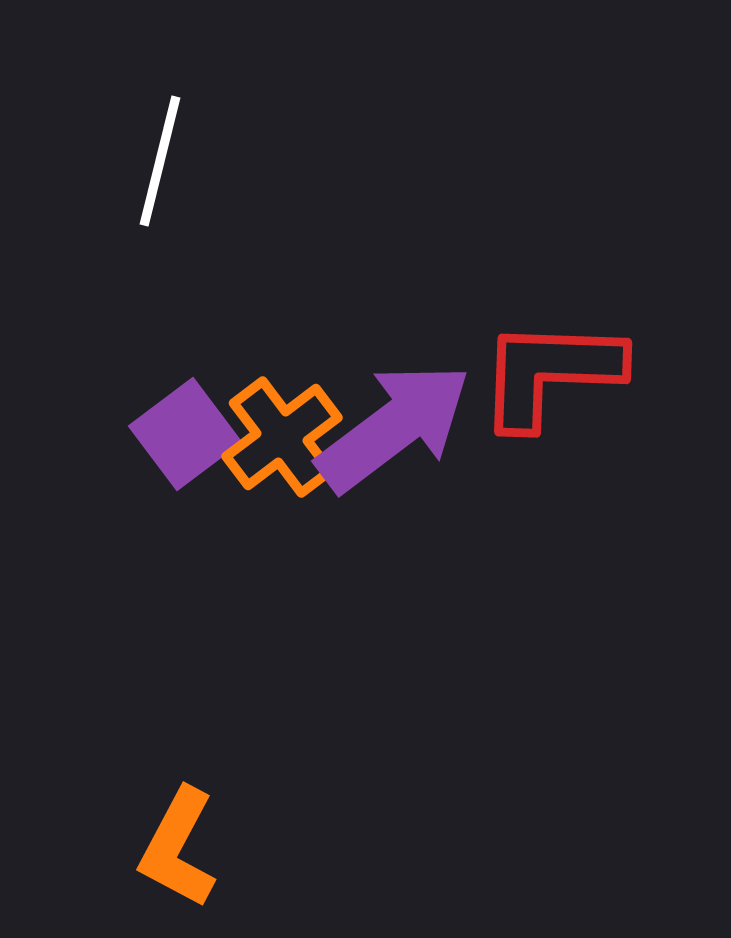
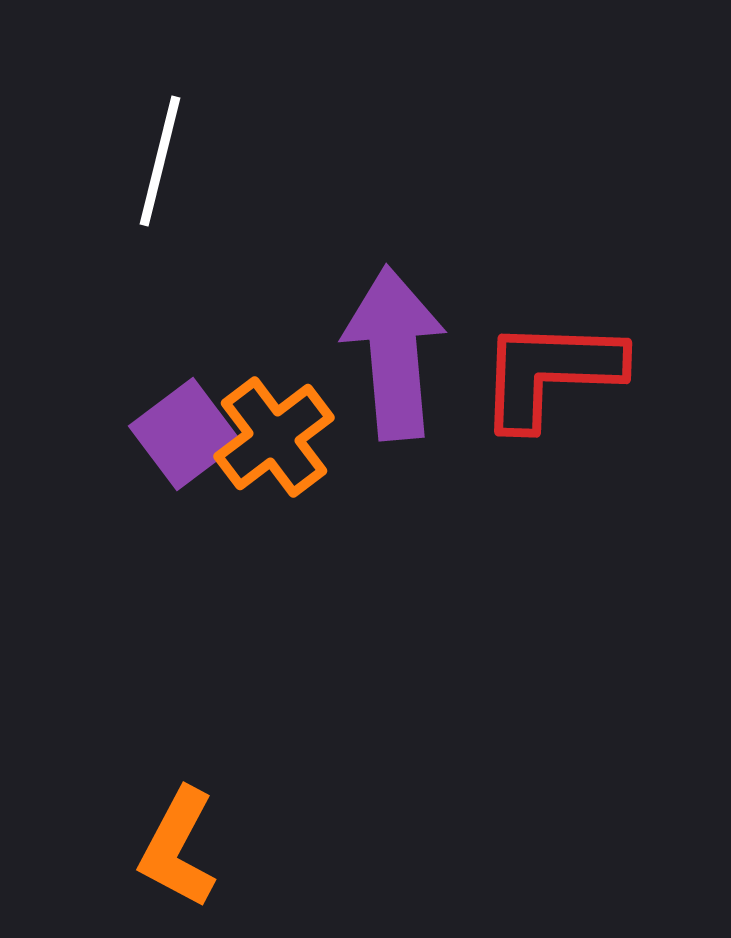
purple arrow: moved 74 px up; rotated 58 degrees counterclockwise
orange cross: moved 8 px left
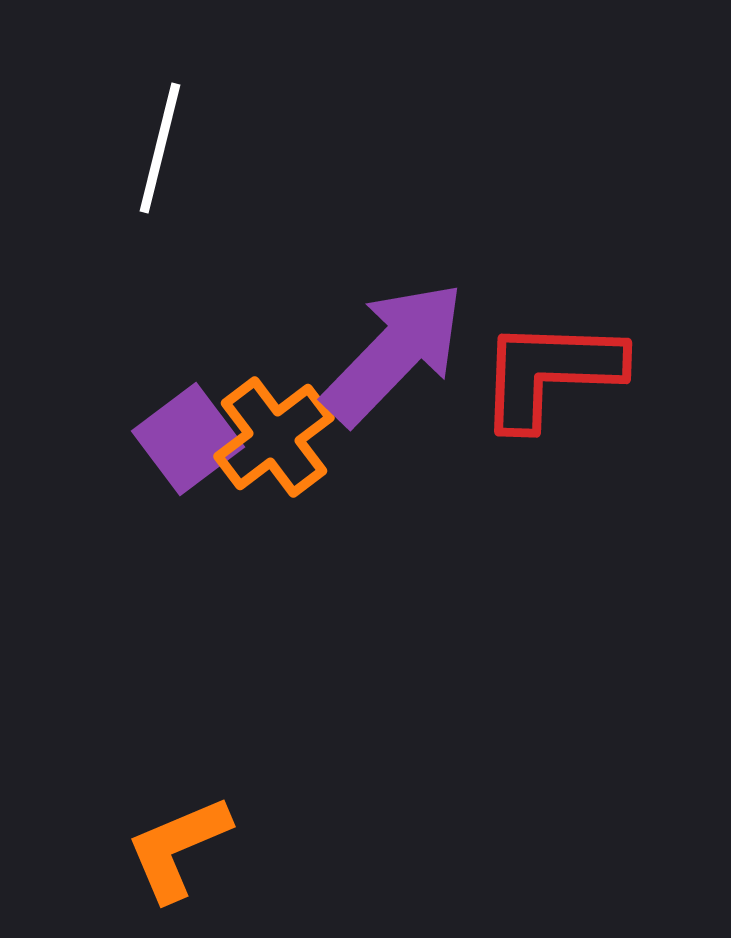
white line: moved 13 px up
purple arrow: rotated 49 degrees clockwise
purple square: moved 3 px right, 5 px down
orange L-shape: rotated 39 degrees clockwise
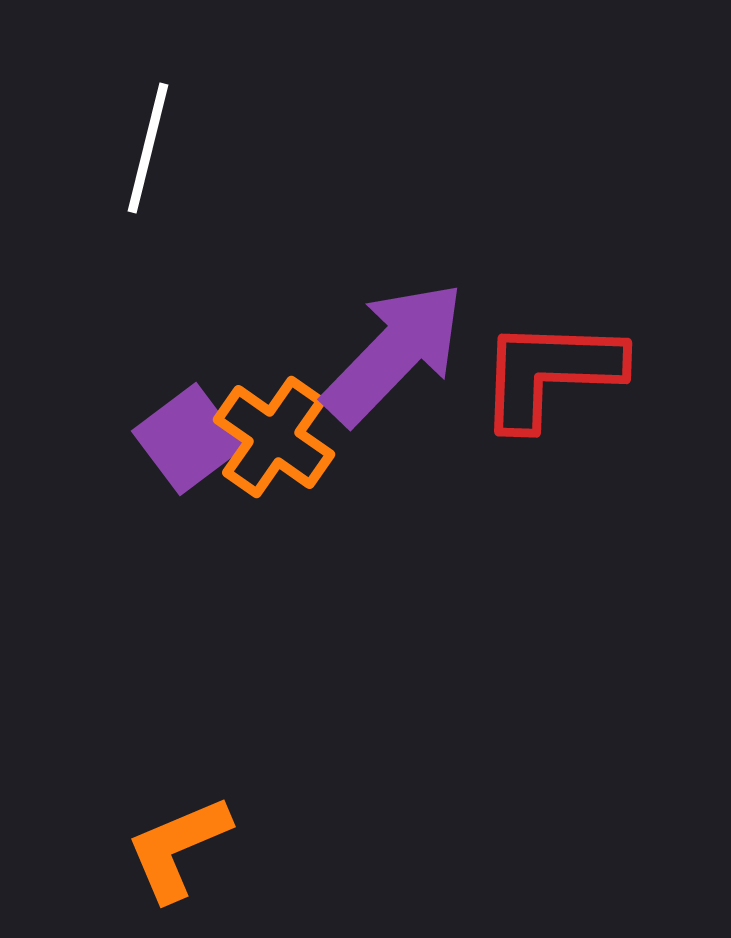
white line: moved 12 px left
orange cross: rotated 18 degrees counterclockwise
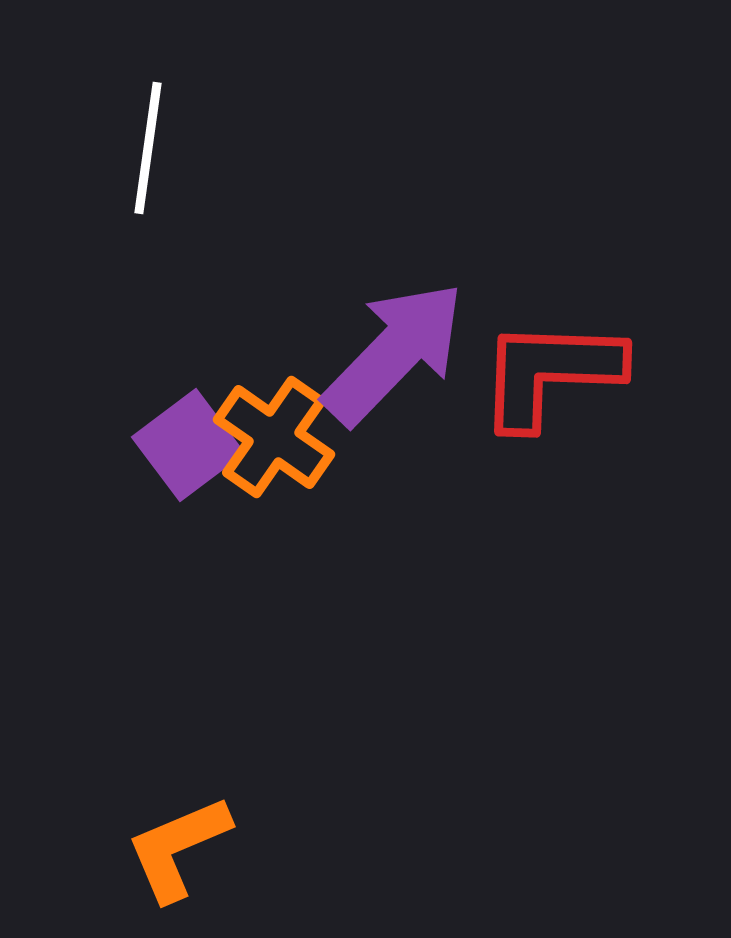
white line: rotated 6 degrees counterclockwise
purple square: moved 6 px down
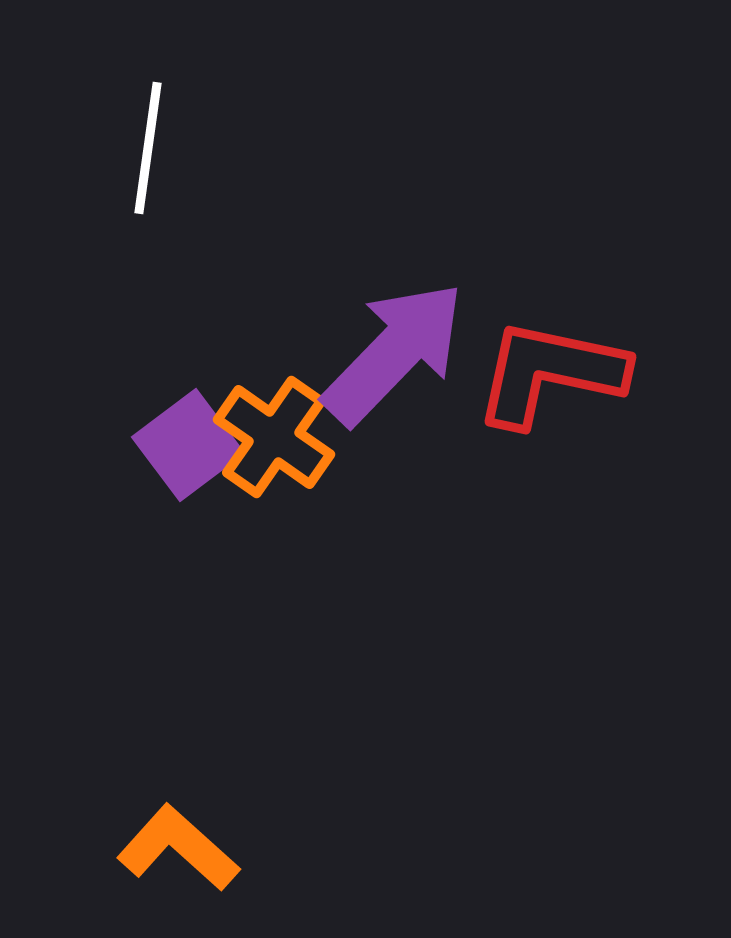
red L-shape: rotated 10 degrees clockwise
orange L-shape: rotated 65 degrees clockwise
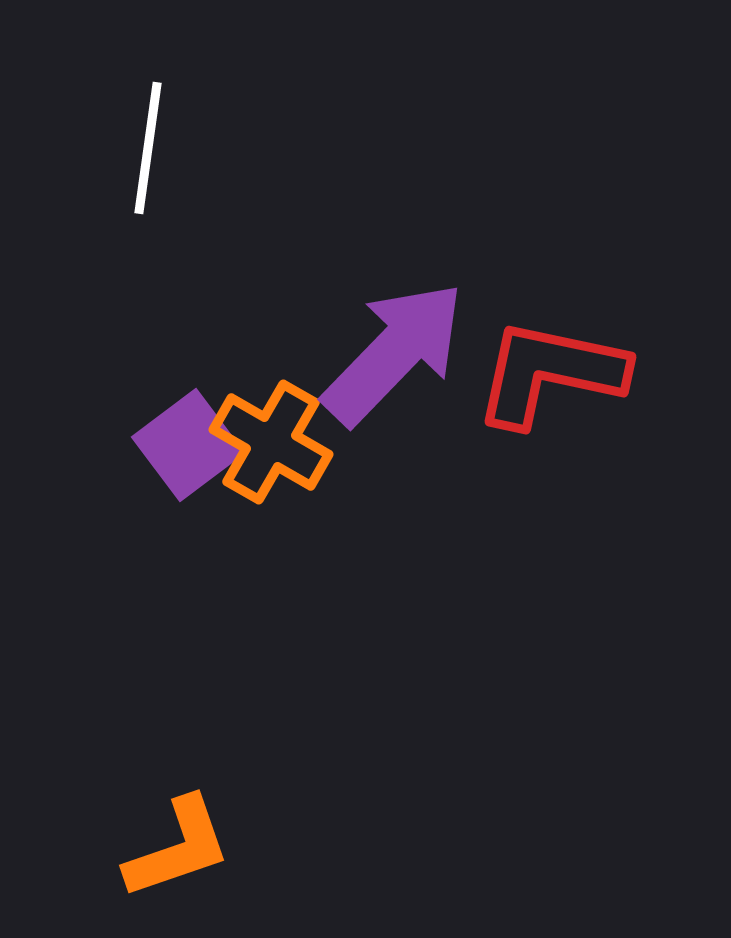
orange cross: moved 3 px left, 5 px down; rotated 5 degrees counterclockwise
orange L-shape: rotated 119 degrees clockwise
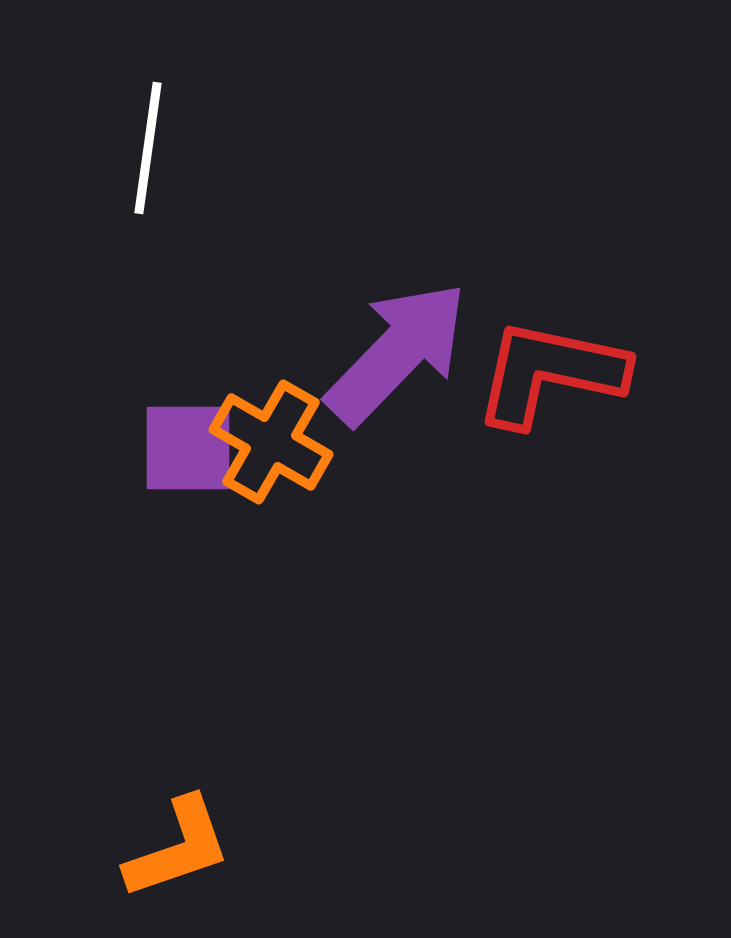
purple arrow: moved 3 px right
purple square: moved 3 px down; rotated 37 degrees clockwise
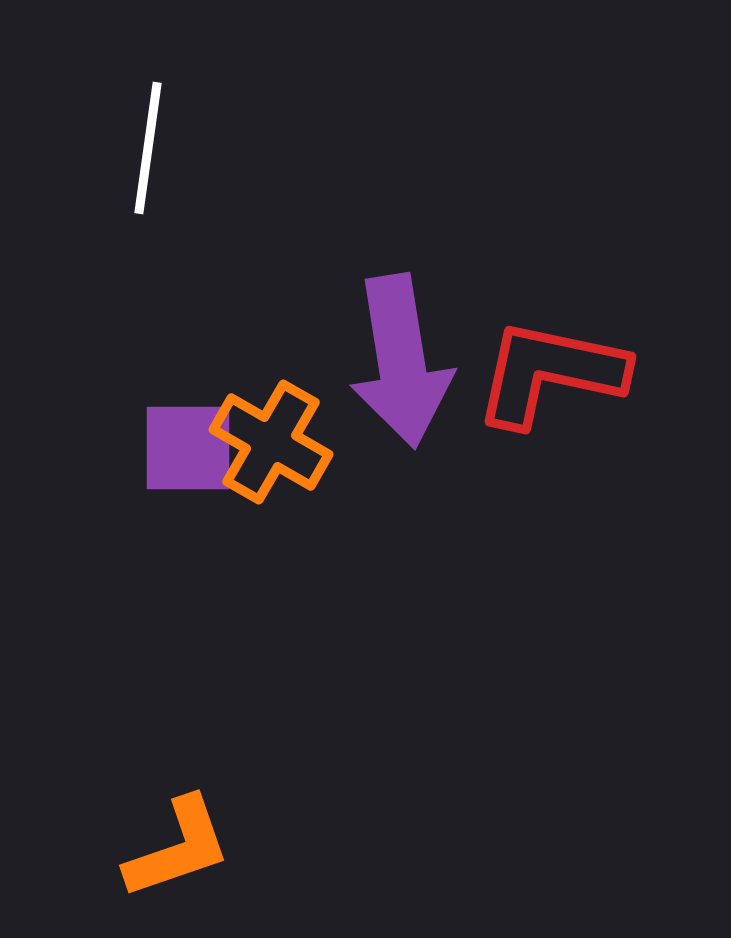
purple arrow: moved 4 px right, 8 px down; rotated 127 degrees clockwise
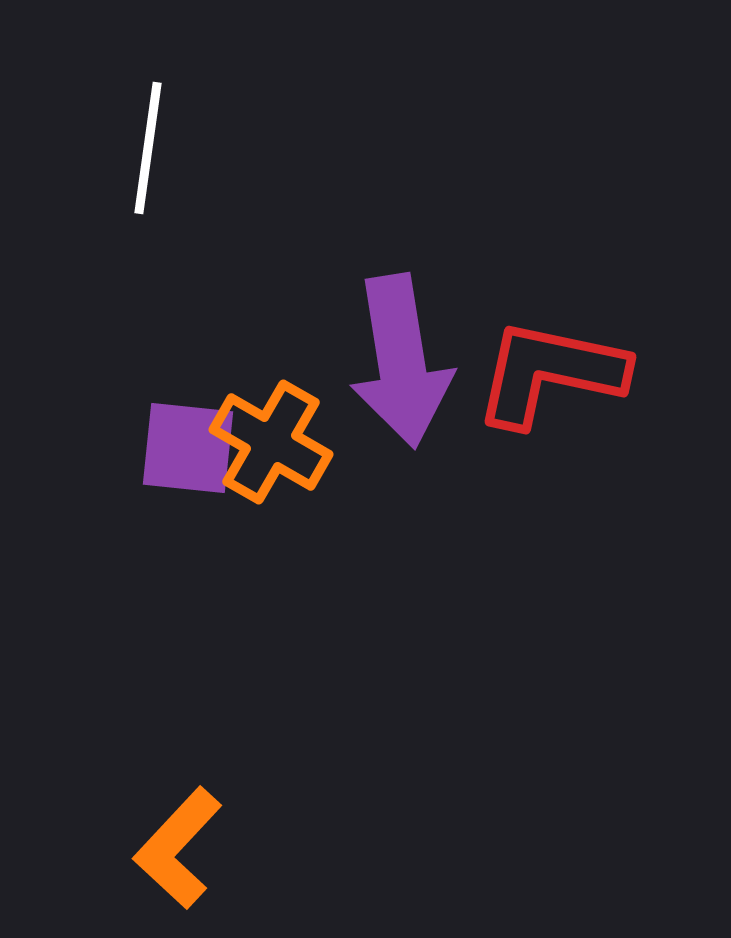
purple square: rotated 6 degrees clockwise
orange L-shape: rotated 152 degrees clockwise
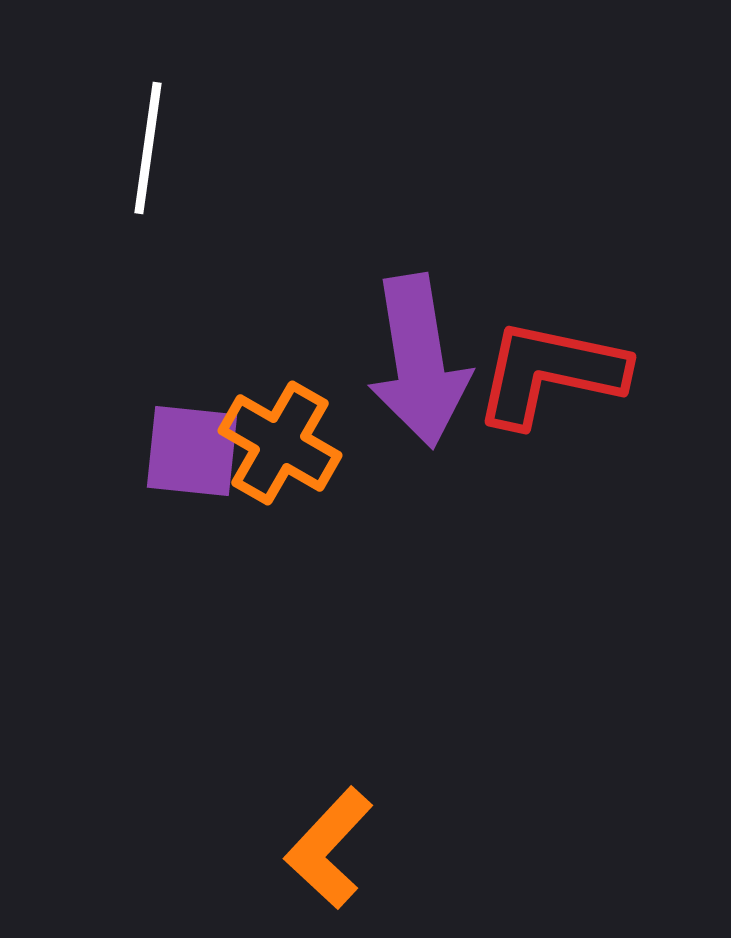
purple arrow: moved 18 px right
orange cross: moved 9 px right, 1 px down
purple square: moved 4 px right, 3 px down
orange L-shape: moved 151 px right
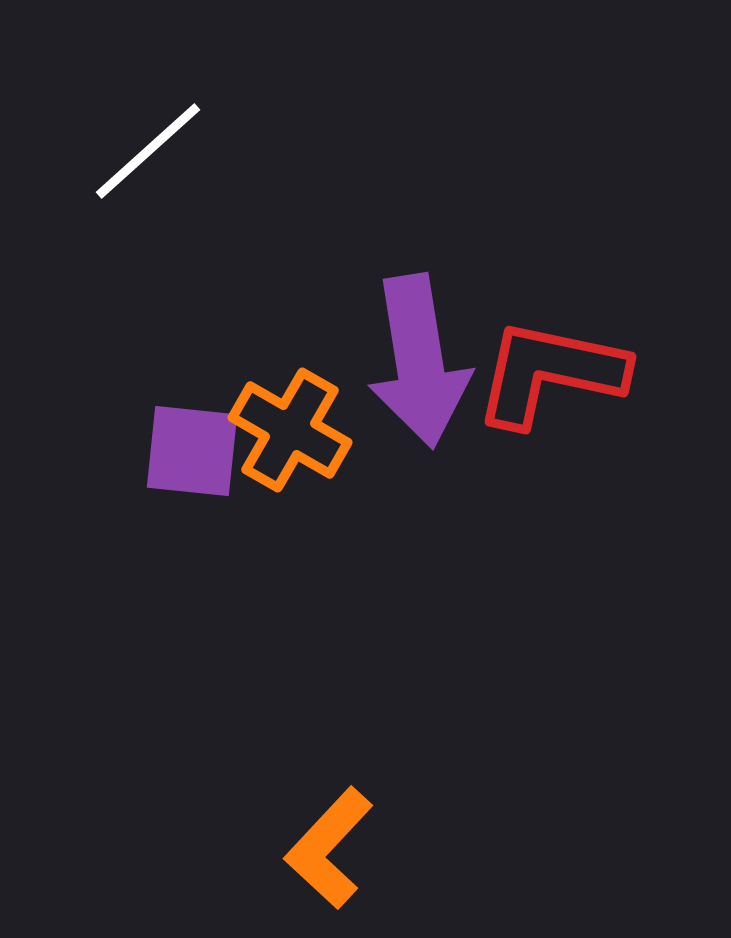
white line: moved 3 px down; rotated 40 degrees clockwise
orange cross: moved 10 px right, 13 px up
